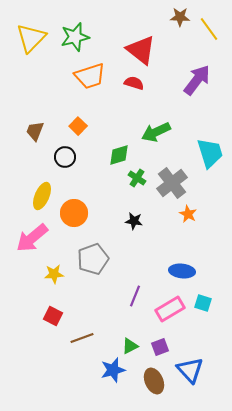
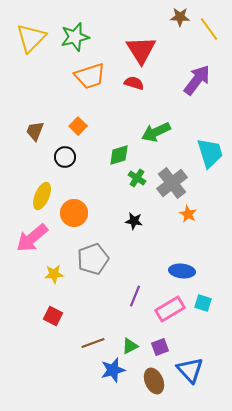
red triangle: rotated 20 degrees clockwise
brown line: moved 11 px right, 5 px down
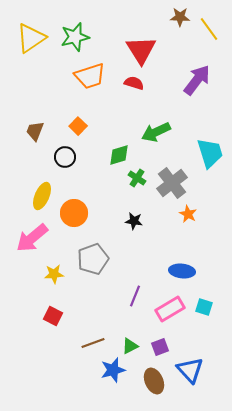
yellow triangle: rotated 12 degrees clockwise
cyan square: moved 1 px right, 4 px down
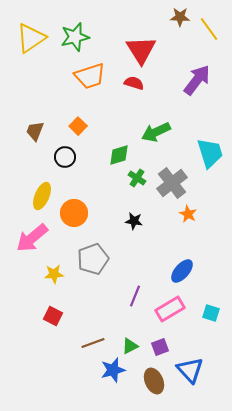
blue ellipse: rotated 55 degrees counterclockwise
cyan square: moved 7 px right, 6 px down
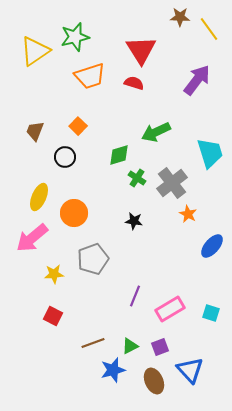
yellow triangle: moved 4 px right, 13 px down
yellow ellipse: moved 3 px left, 1 px down
blue ellipse: moved 30 px right, 25 px up
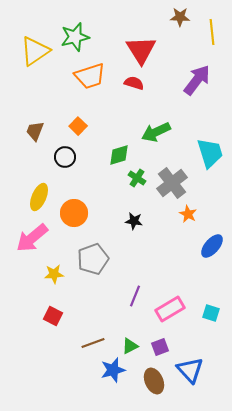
yellow line: moved 3 px right, 3 px down; rotated 30 degrees clockwise
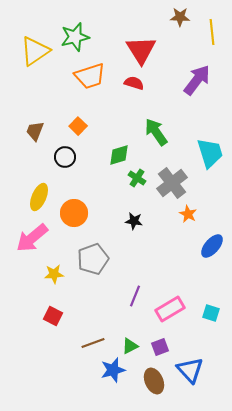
green arrow: rotated 80 degrees clockwise
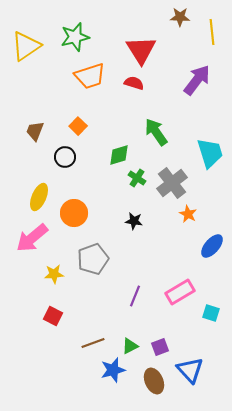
yellow triangle: moved 9 px left, 5 px up
pink rectangle: moved 10 px right, 17 px up
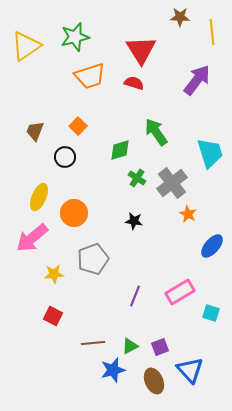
green diamond: moved 1 px right, 5 px up
brown line: rotated 15 degrees clockwise
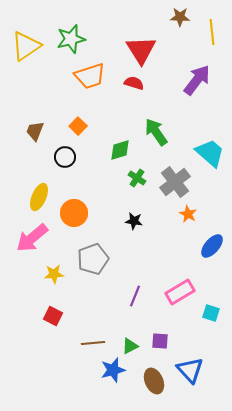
green star: moved 4 px left, 2 px down
cyan trapezoid: rotated 32 degrees counterclockwise
gray cross: moved 3 px right, 1 px up
purple square: moved 6 px up; rotated 24 degrees clockwise
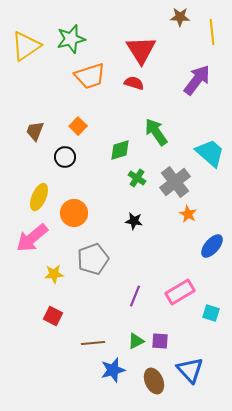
green triangle: moved 6 px right, 5 px up
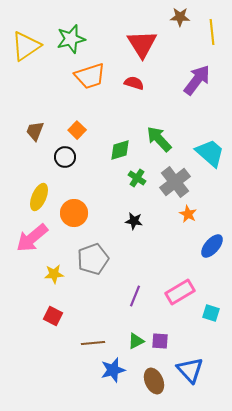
red triangle: moved 1 px right, 6 px up
orange square: moved 1 px left, 4 px down
green arrow: moved 3 px right, 7 px down; rotated 8 degrees counterclockwise
